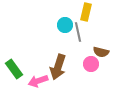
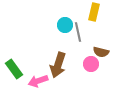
yellow rectangle: moved 8 px right
brown arrow: moved 2 px up
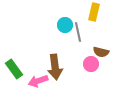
brown arrow: moved 3 px left, 2 px down; rotated 25 degrees counterclockwise
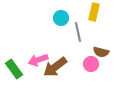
cyan circle: moved 4 px left, 7 px up
brown arrow: rotated 60 degrees clockwise
pink arrow: moved 21 px up
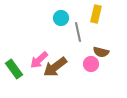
yellow rectangle: moved 2 px right, 2 px down
pink arrow: moved 1 px right; rotated 24 degrees counterclockwise
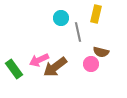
pink arrow: rotated 18 degrees clockwise
